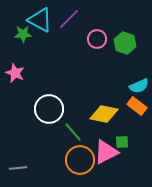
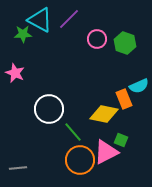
orange rectangle: moved 13 px left, 7 px up; rotated 30 degrees clockwise
green square: moved 1 px left, 2 px up; rotated 24 degrees clockwise
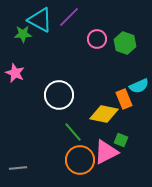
purple line: moved 2 px up
white circle: moved 10 px right, 14 px up
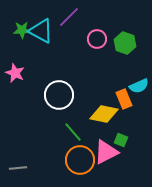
cyan triangle: moved 1 px right, 11 px down
green star: moved 1 px left, 4 px up
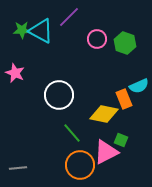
green line: moved 1 px left, 1 px down
orange circle: moved 5 px down
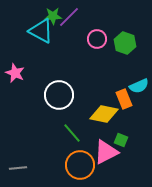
green star: moved 31 px right, 14 px up
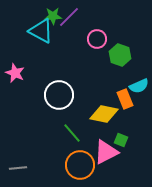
green hexagon: moved 5 px left, 12 px down
orange rectangle: moved 1 px right
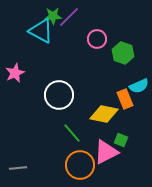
green hexagon: moved 3 px right, 2 px up
pink star: rotated 24 degrees clockwise
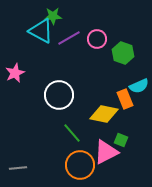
purple line: moved 21 px down; rotated 15 degrees clockwise
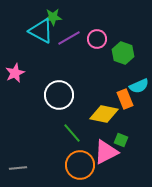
green star: moved 1 px down
